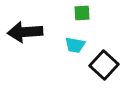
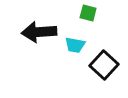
green square: moved 6 px right; rotated 18 degrees clockwise
black arrow: moved 14 px right
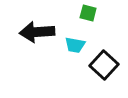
black arrow: moved 2 px left
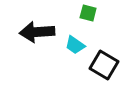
cyan trapezoid: rotated 25 degrees clockwise
black square: rotated 12 degrees counterclockwise
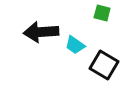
green square: moved 14 px right
black arrow: moved 4 px right
